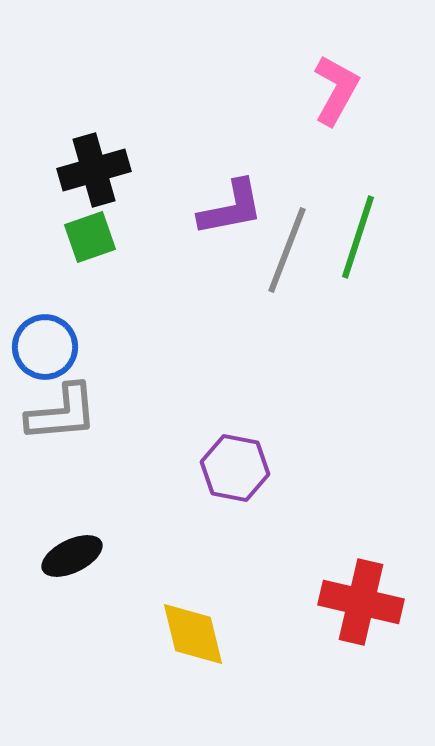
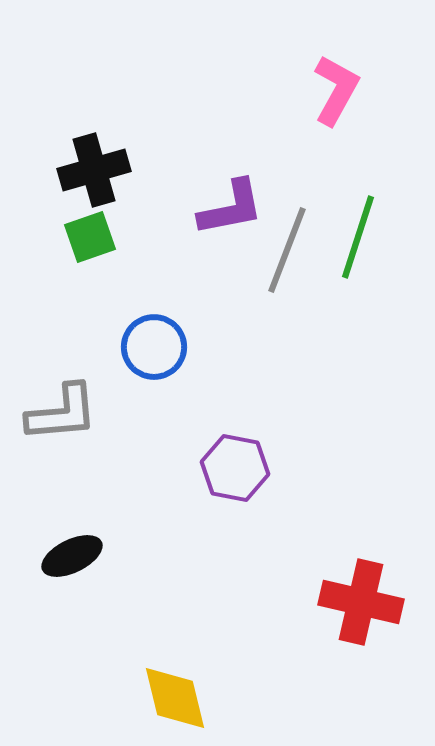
blue circle: moved 109 px right
yellow diamond: moved 18 px left, 64 px down
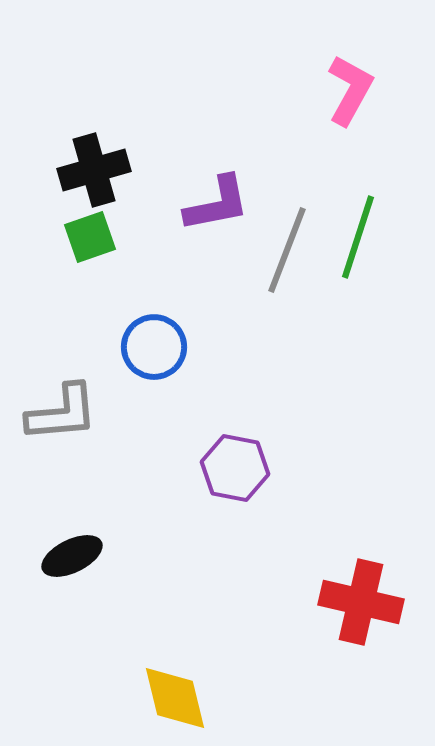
pink L-shape: moved 14 px right
purple L-shape: moved 14 px left, 4 px up
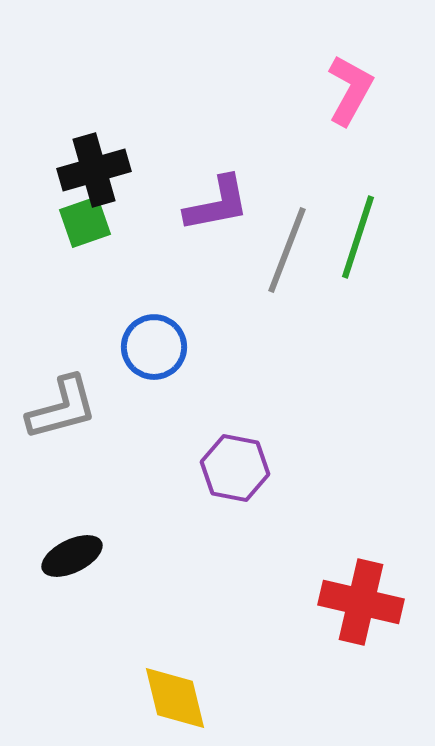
green square: moved 5 px left, 15 px up
gray L-shape: moved 5 px up; rotated 10 degrees counterclockwise
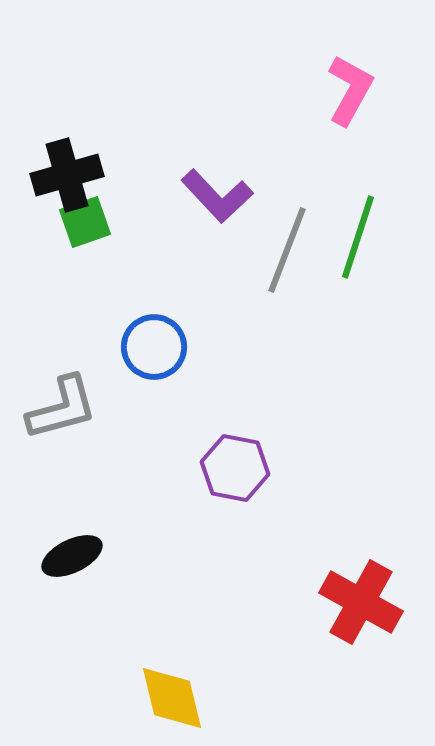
black cross: moved 27 px left, 5 px down
purple L-shape: moved 8 px up; rotated 58 degrees clockwise
red cross: rotated 16 degrees clockwise
yellow diamond: moved 3 px left
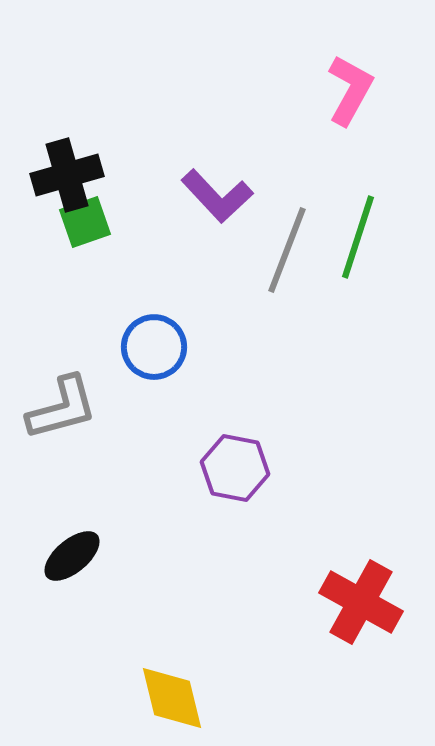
black ellipse: rotated 14 degrees counterclockwise
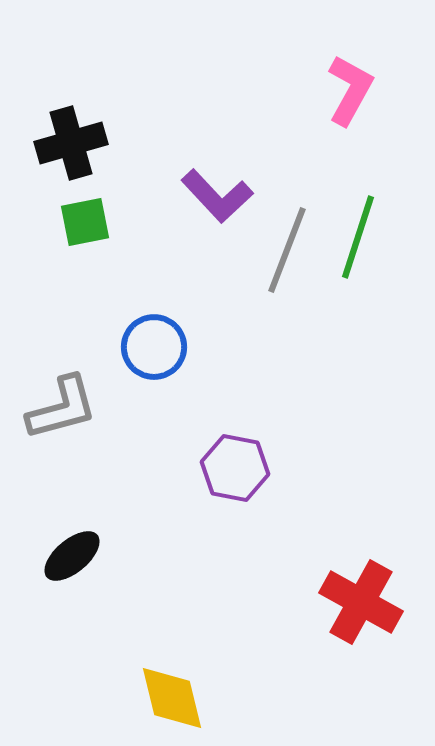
black cross: moved 4 px right, 32 px up
green square: rotated 8 degrees clockwise
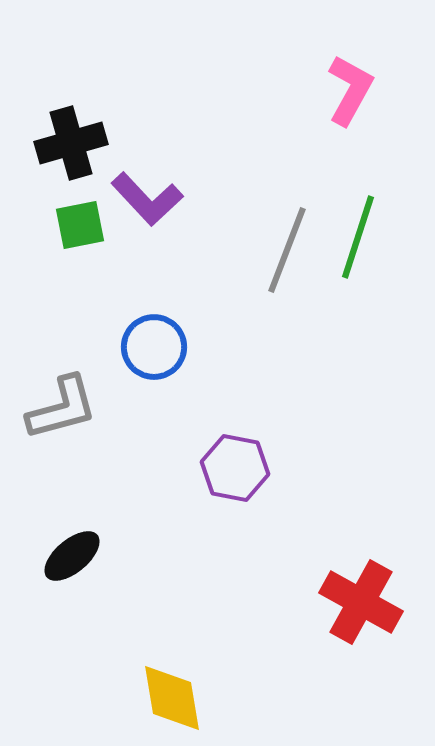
purple L-shape: moved 70 px left, 3 px down
green square: moved 5 px left, 3 px down
yellow diamond: rotated 4 degrees clockwise
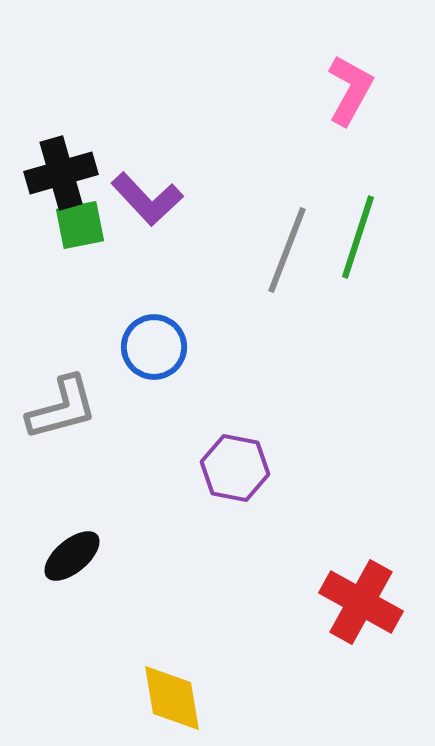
black cross: moved 10 px left, 30 px down
